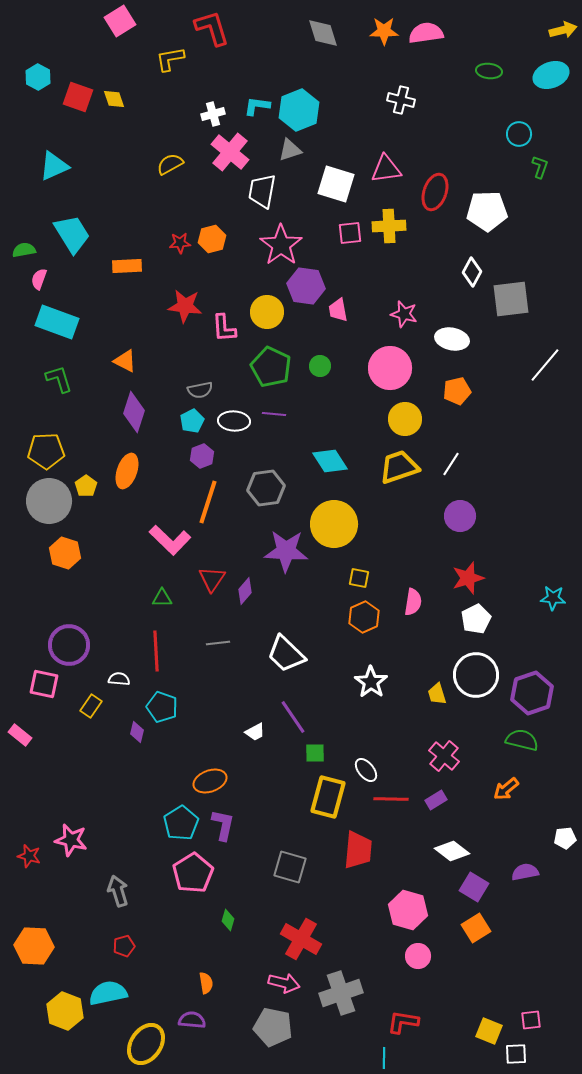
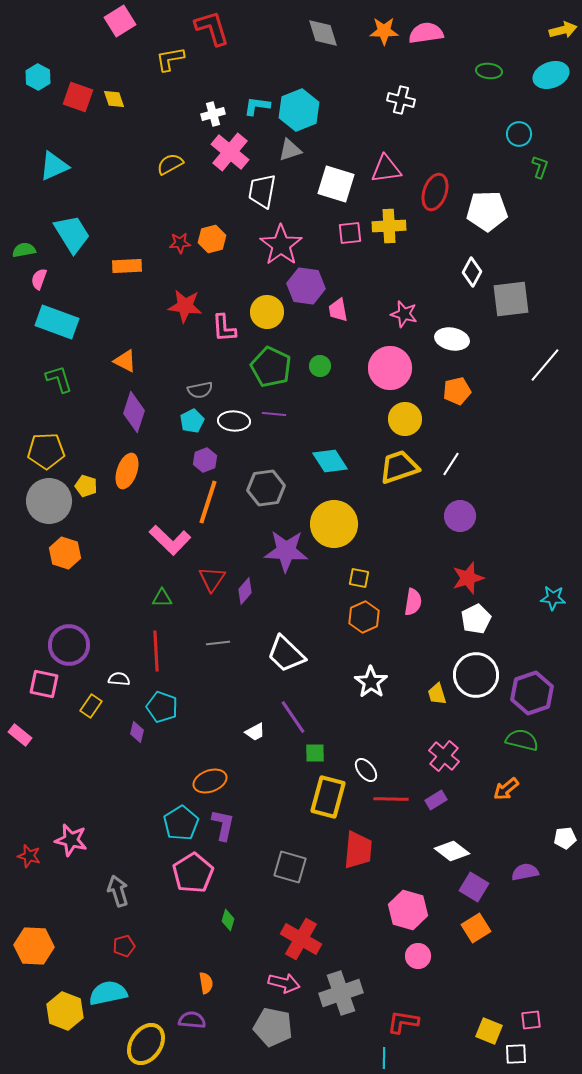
purple hexagon at (202, 456): moved 3 px right, 4 px down
yellow pentagon at (86, 486): rotated 20 degrees counterclockwise
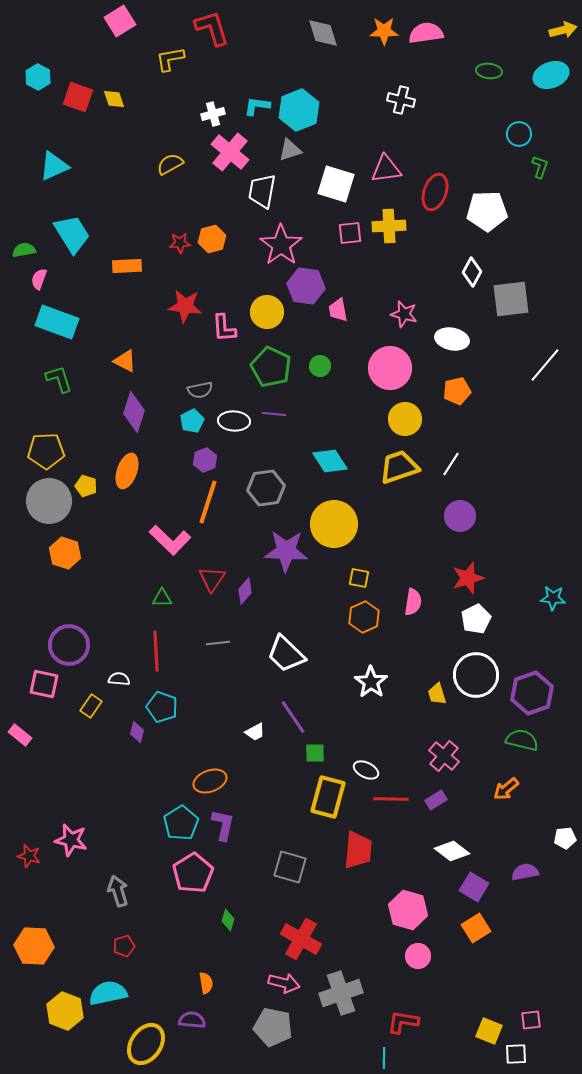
white ellipse at (366, 770): rotated 25 degrees counterclockwise
